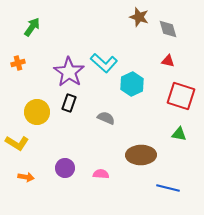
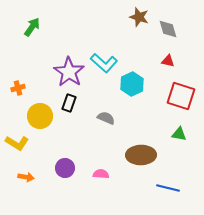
orange cross: moved 25 px down
yellow circle: moved 3 px right, 4 px down
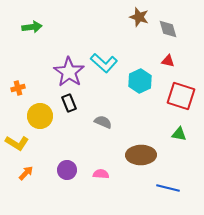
green arrow: rotated 48 degrees clockwise
cyan hexagon: moved 8 px right, 3 px up
black rectangle: rotated 42 degrees counterclockwise
gray semicircle: moved 3 px left, 4 px down
purple circle: moved 2 px right, 2 px down
orange arrow: moved 4 px up; rotated 56 degrees counterclockwise
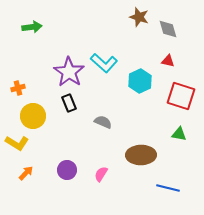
yellow circle: moved 7 px left
pink semicircle: rotated 63 degrees counterclockwise
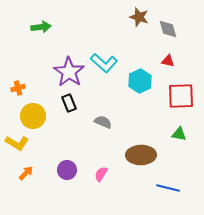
green arrow: moved 9 px right
red square: rotated 20 degrees counterclockwise
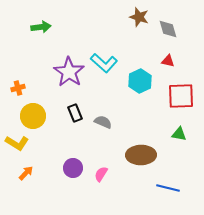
black rectangle: moved 6 px right, 10 px down
purple circle: moved 6 px right, 2 px up
